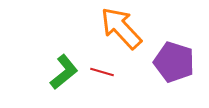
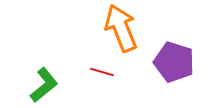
orange arrow: rotated 21 degrees clockwise
green L-shape: moved 20 px left, 13 px down
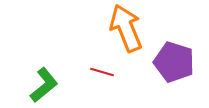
orange arrow: moved 5 px right
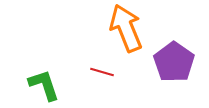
purple pentagon: rotated 18 degrees clockwise
green L-shape: rotated 69 degrees counterclockwise
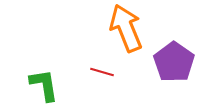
green L-shape: rotated 9 degrees clockwise
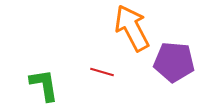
orange arrow: moved 6 px right; rotated 6 degrees counterclockwise
purple pentagon: rotated 30 degrees counterclockwise
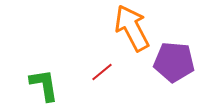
red line: rotated 55 degrees counterclockwise
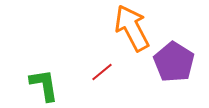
purple pentagon: rotated 27 degrees clockwise
